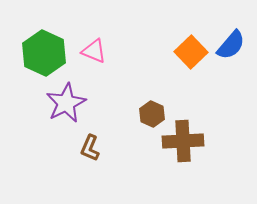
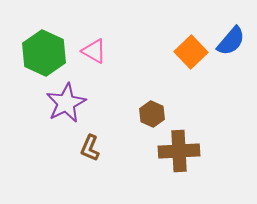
blue semicircle: moved 4 px up
pink triangle: rotated 8 degrees clockwise
brown cross: moved 4 px left, 10 px down
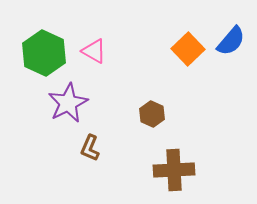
orange square: moved 3 px left, 3 px up
purple star: moved 2 px right
brown cross: moved 5 px left, 19 px down
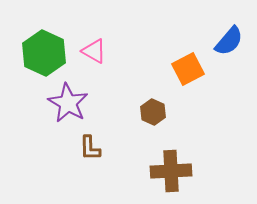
blue semicircle: moved 2 px left
orange square: moved 20 px down; rotated 16 degrees clockwise
purple star: rotated 15 degrees counterclockwise
brown hexagon: moved 1 px right, 2 px up
brown L-shape: rotated 24 degrees counterclockwise
brown cross: moved 3 px left, 1 px down
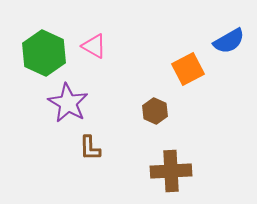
blue semicircle: rotated 20 degrees clockwise
pink triangle: moved 5 px up
brown hexagon: moved 2 px right, 1 px up
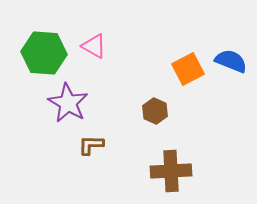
blue semicircle: moved 2 px right, 20 px down; rotated 128 degrees counterclockwise
green hexagon: rotated 21 degrees counterclockwise
brown L-shape: moved 1 px right, 3 px up; rotated 92 degrees clockwise
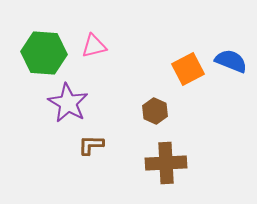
pink triangle: rotated 44 degrees counterclockwise
brown cross: moved 5 px left, 8 px up
